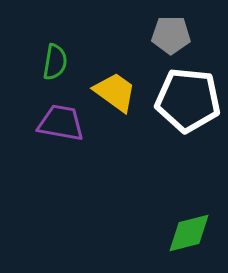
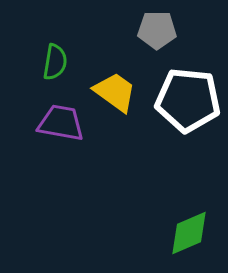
gray pentagon: moved 14 px left, 5 px up
green diamond: rotated 9 degrees counterclockwise
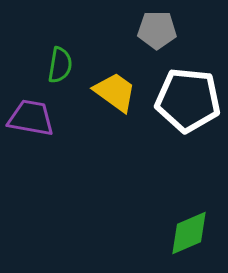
green semicircle: moved 5 px right, 3 px down
purple trapezoid: moved 30 px left, 5 px up
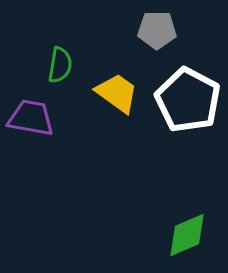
yellow trapezoid: moved 2 px right, 1 px down
white pentagon: rotated 22 degrees clockwise
green diamond: moved 2 px left, 2 px down
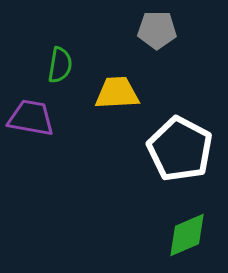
yellow trapezoid: rotated 39 degrees counterclockwise
white pentagon: moved 8 px left, 49 px down
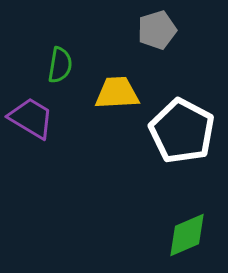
gray pentagon: rotated 18 degrees counterclockwise
purple trapezoid: rotated 21 degrees clockwise
white pentagon: moved 2 px right, 18 px up
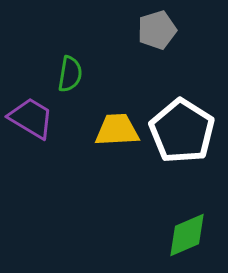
green semicircle: moved 10 px right, 9 px down
yellow trapezoid: moved 37 px down
white pentagon: rotated 4 degrees clockwise
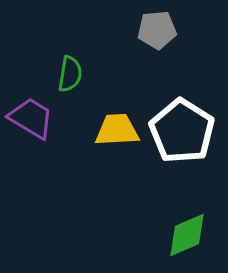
gray pentagon: rotated 12 degrees clockwise
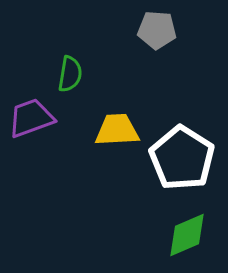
gray pentagon: rotated 9 degrees clockwise
purple trapezoid: rotated 51 degrees counterclockwise
white pentagon: moved 27 px down
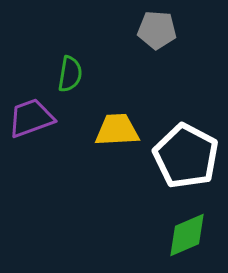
white pentagon: moved 4 px right, 2 px up; rotated 4 degrees counterclockwise
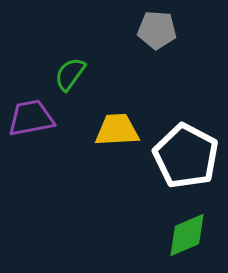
green semicircle: rotated 153 degrees counterclockwise
purple trapezoid: rotated 9 degrees clockwise
